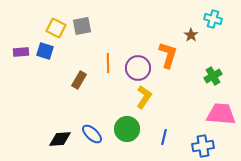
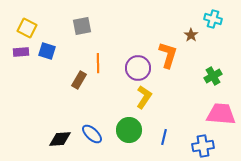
yellow square: moved 29 px left
blue square: moved 2 px right
orange line: moved 10 px left
green circle: moved 2 px right, 1 px down
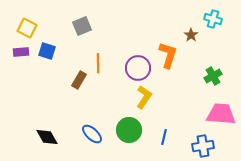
gray square: rotated 12 degrees counterclockwise
black diamond: moved 13 px left, 2 px up; rotated 65 degrees clockwise
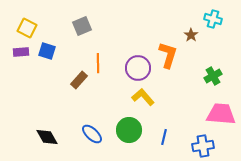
brown rectangle: rotated 12 degrees clockwise
yellow L-shape: moved 1 px left; rotated 75 degrees counterclockwise
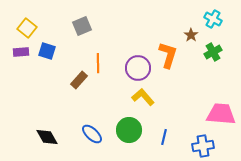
cyan cross: rotated 12 degrees clockwise
yellow square: rotated 12 degrees clockwise
green cross: moved 24 px up
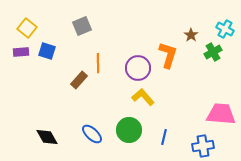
cyan cross: moved 12 px right, 10 px down
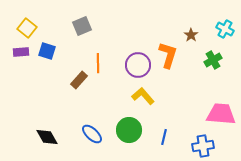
green cross: moved 8 px down
purple circle: moved 3 px up
yellow L-shape: moved 1 px up
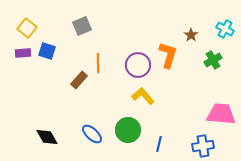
purple rectangle: moved 2 px right, 1 px down
green circle: moved 1 px left
blue line: moved 5 px left, 7 px down
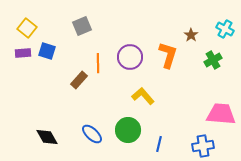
purple circle: moved 8 px left, 8 px up
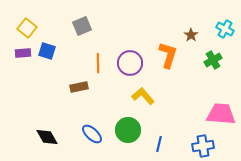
purple circle: moved 6 px down
brown rectangle: moved 7 px down; rotated 36 degrees clockwise
